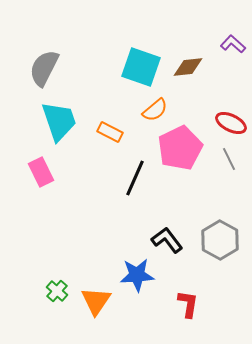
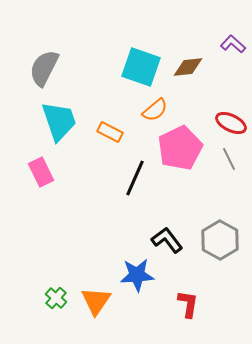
green cross: moved 1 px left, 7 px down
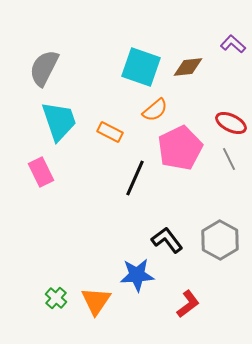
red L-shape: rotated 44 degrees clockwise
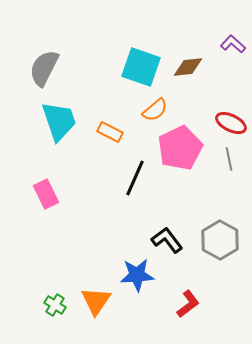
gray line: rotated 15 degrees clockwise
pink rectangle: moved 5 px right, 22 px down
green cross: moved 1 px left, 7 px down; rotated 10 degrees counterclockwise
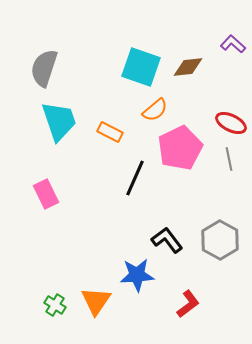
gray semicircle: rotated 9 degrees counterclockwise
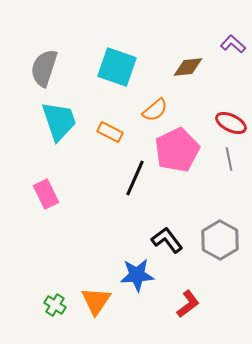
cyan square: moved 24 px left
pink pentagon: moved 3 px left, 2 px down
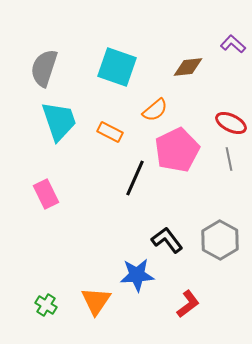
green cross: moved 9 px left
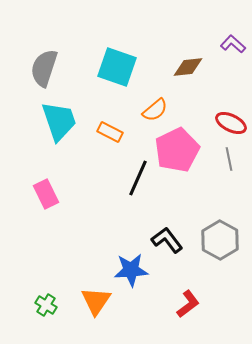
black line: moved 3 px right
blue star: moved 6 px left, 5 px up
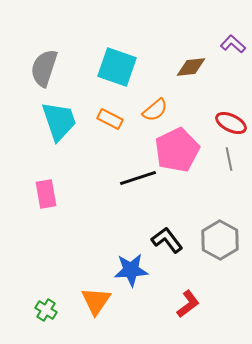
brown diamond: moved 3 px right
orange rectangle: moved 13 px up
black line: rotated 48 degrees clockwise
pink rectangle: rotated 16 degrees clockwise
green cross: moved 5 px down
